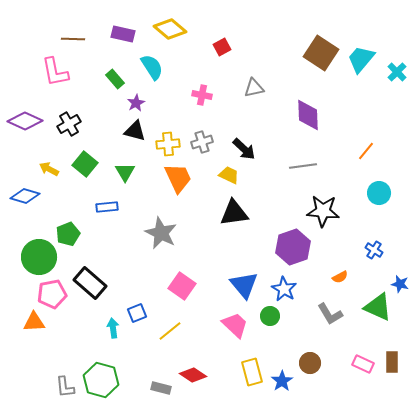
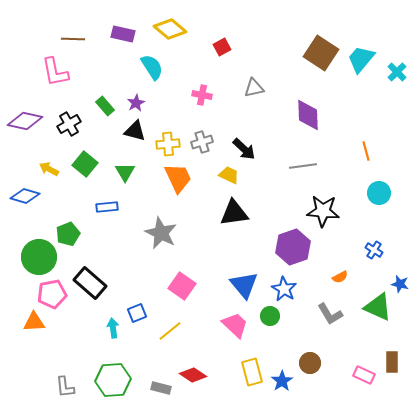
green rectangle at (115, 79): moved 10 px left, 27 px down
purple diamond at (25, 121): rotated 12 degrees counterclockwise
orange line at (366, 151): rotated 54 degrees counterclockwise
pink rectangle at (363, 364): moved 1 px right, 11 px down
green hexagon at (101, 380): moved 12 px right; rotated 20 degrees counterclockwise
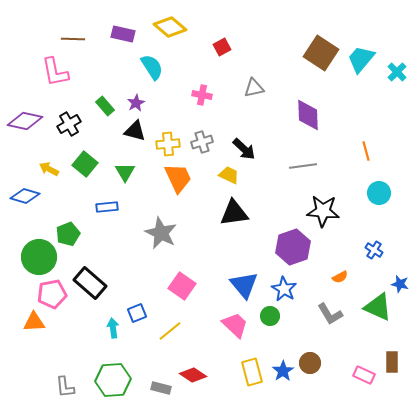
yellow diamond at (170, 29): moved 2 px up
blue star at (282, 381): moved 1 px right, 10 px up
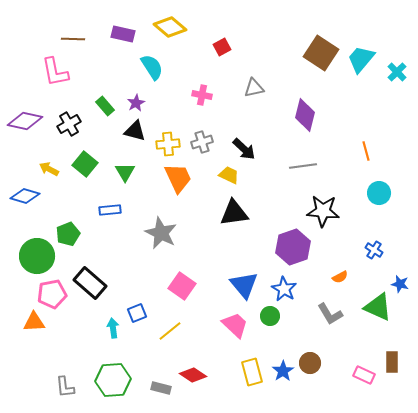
purple diamond at (308, 115): moved 3 px left; rotated 16 degrees clockwise
blue rectangle at (107, 207): moved 3 px right, 3 px down
green circle at (39, 257): moved 2 px left, 1 px up
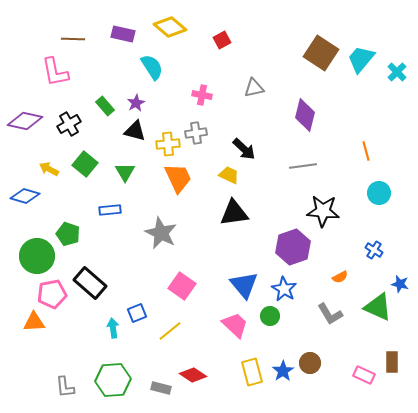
red square at (222, 47): moved 7 px up
gray cross at (202, 142): moved 6 px left, 9 px up; rotated 10 degrees clockwise
green pentagon at (68, 234): rotated 30 degrees counterclockwise
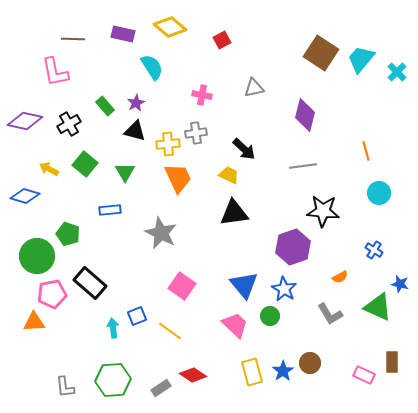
blue square at (137, 313): moved 3 px down
yellow line at (170, 331): rotated 75 degrees clockwise
gray rectangle at (161, 388): rotated 48 degrees counterclockwise
